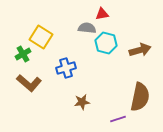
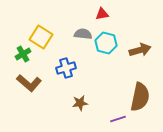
gray semicircle: moved 4 px left, 6 px down
brown star: moved 2 px left, 1 px down
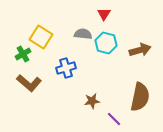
red triangle: moved 2 px right; rotated 48 degrees counterclockwise
brown star: moved 12 px right, 2 px up
purple line: moved 4 px left; rotated 63 degrees clockwise
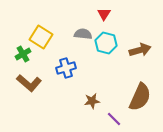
brown semicircle: rotated 12 degrees clockwise
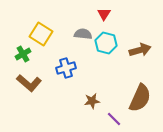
yellow square: moved 3 px up
brown semicircle: moved 1 px down
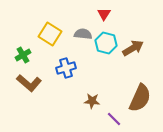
yellow square: moved 9 px right
brown arrow: moved 7 px left, 2 px up; rotated 15 degrees counterclockwise
green cross: moved 1 px down
brown star: rotated 14 degrees clockwise
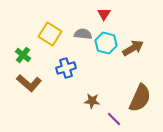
green cross: rotated 21 degrees counterclockwise
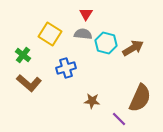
red triangle: moved 18 px left
purple line: moved 5 px right
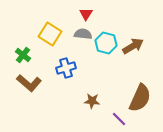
brown arrow: moved 2 px up
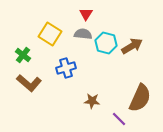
brown arrow: moved 1 px left
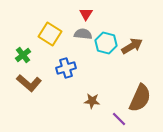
green cross: rotated 14 degrees clockwise
